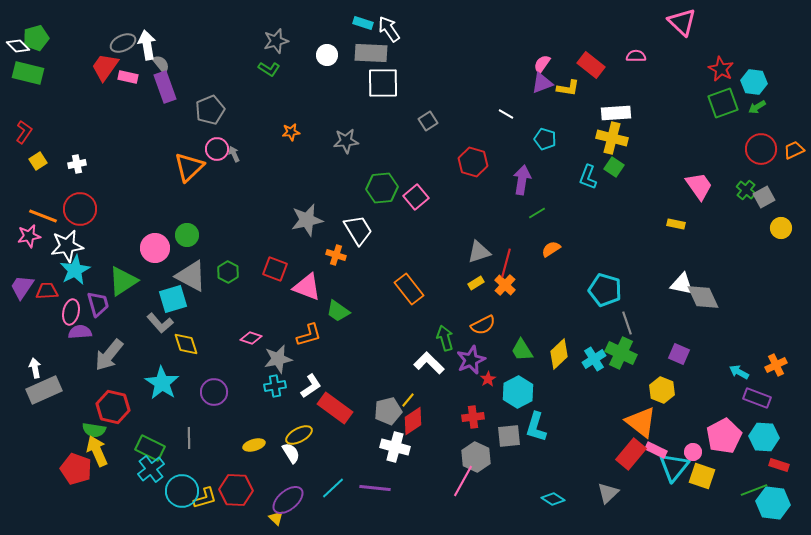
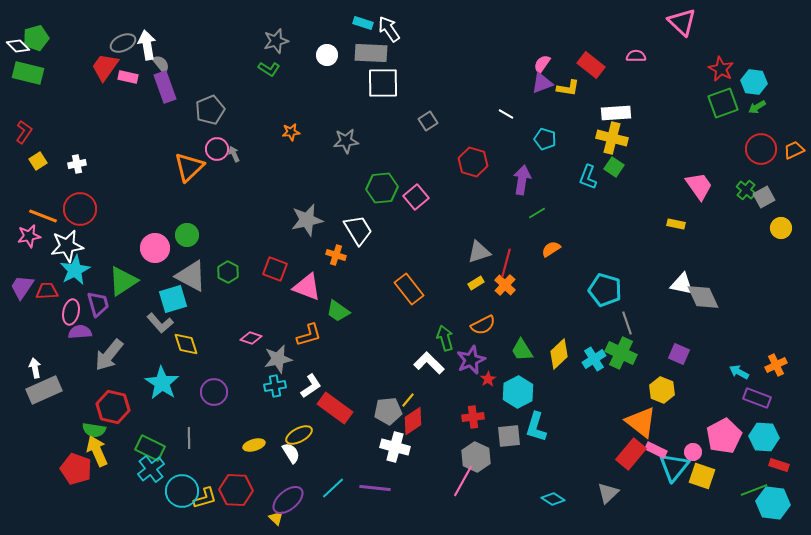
gray pentagon at (388, 411): rotated 8 degrees clockwise
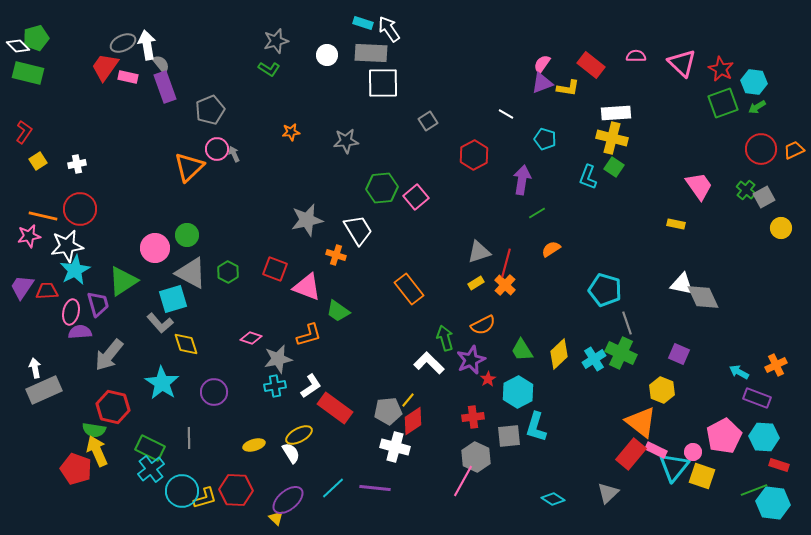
pink triangle at (682, 22): moved 41 px down
red hexagon at (473, 162): moved 1 px right, 7 px up; rotated 16 degrees clockwise
orange line at (43, 216): rotated 8 degrees counterclockwise
gray triangle at (191, 276): moved 3 px up
